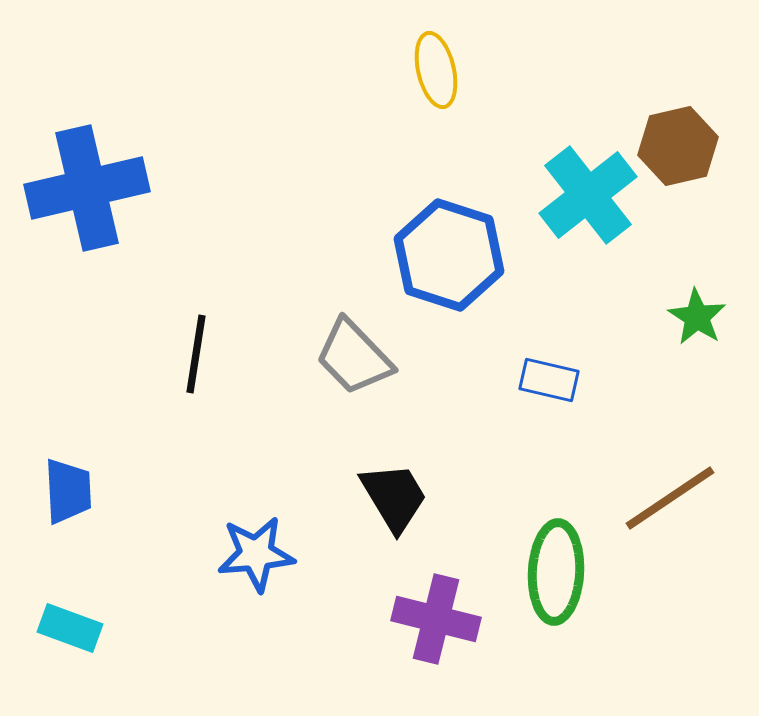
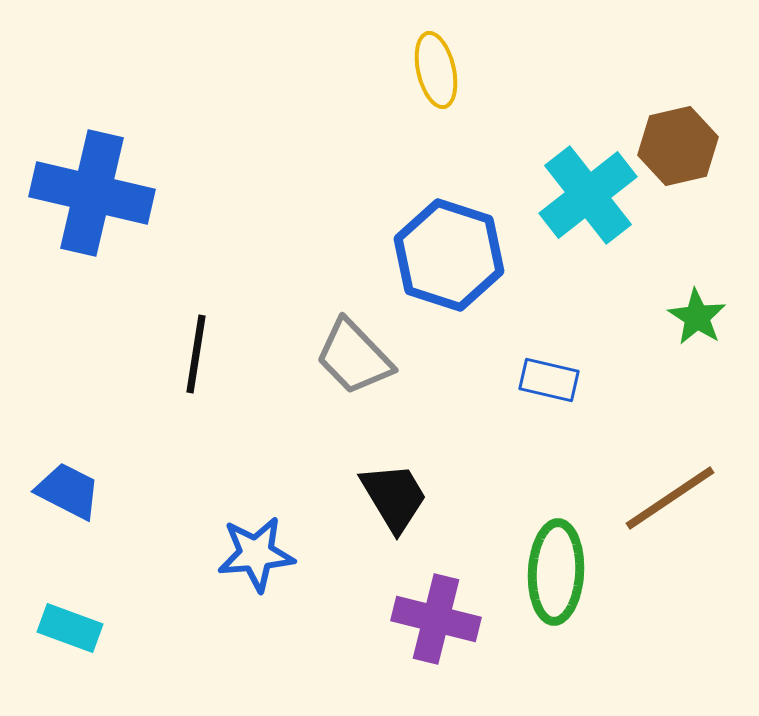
blue cross: moved 5 px right, 5 px down; rotated 26 degrees clockwise
blue trapezoid: rotated 60 degrees counterclockwise
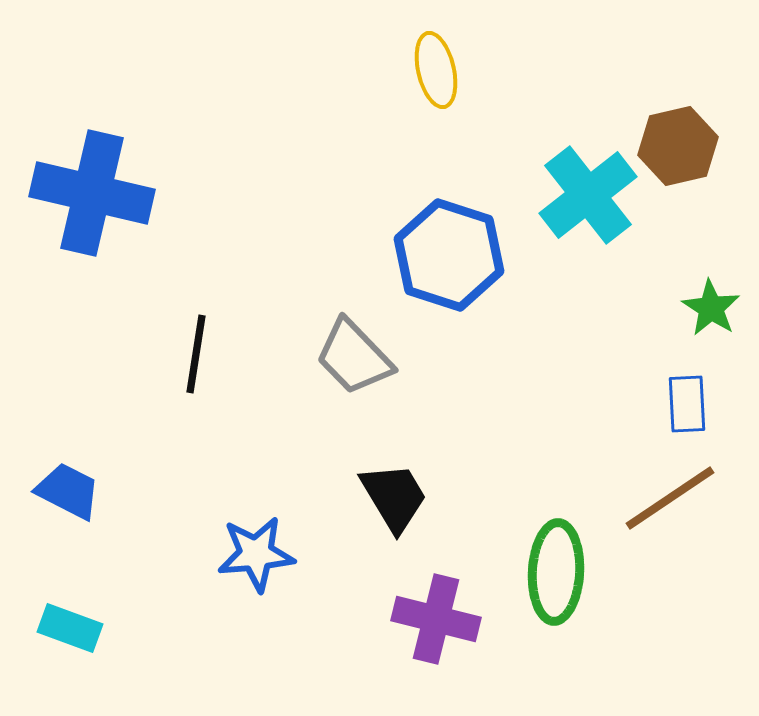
green star: moved 14 px right, 9 px up
blue rectangle: moved 138 px right, 24 px down; rotated 74 degrees clockwise
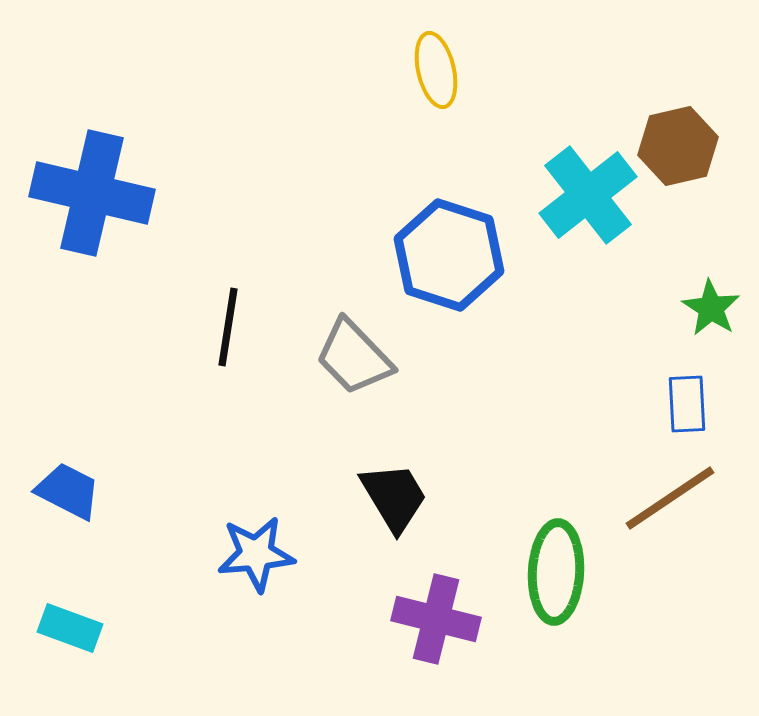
black line: moved 32 px right, 27 px up
